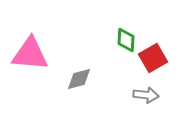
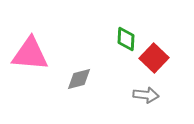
green diamond: moved 1 px up
red square: moved 1 px right; rotated 16 degrees counterclockwise
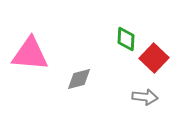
gray arrow: moved 1 px left, 2 px down
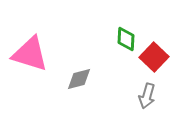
pink triangle: rotated 12 degrees clockwise
red square: moved 1 px up
gray arrow: moved 2 px right, 1 px up; rotated 100 degrees clockwise
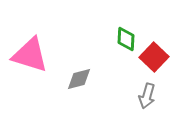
pink triangle: moved 1 px down
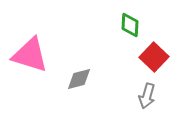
green diamond: moved 4 px right, 14 px up
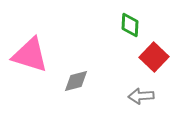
gray diamond: moved 3 px left, 2 px down
gray arrow: moved 6 px left; rotated 70 degrees clockwise
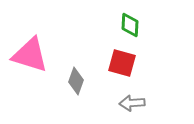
red square: moved 32 px left, 6 px down; rotated 28 degrees counterclockwise
gray diamond: rotated 56 degrees counterclockwise
gray arrow: moved 9 px left, 7 px down
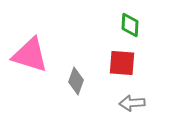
red square: rotated 12 degrees counterclockwise
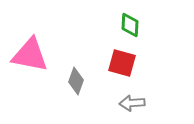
pink triangle: rotated 6 degrees counterclockwise
red square: rotated 12 degrees clockwise
